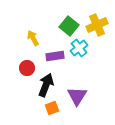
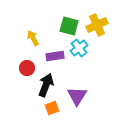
green square: rotated 24 degrees counterclockwise
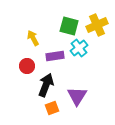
red circle: moved 2 px up
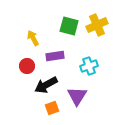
cyan cross: moved 10 px right, 18 px down; rotated 18 degrees clockwise
black arrow: rotated 140 degrees counterclockwise
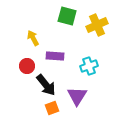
green square: moved 2 px left, 10 px up
purple rectangle: rotated 12 degrees clockwise
black arrow: rotated 100 degrees counterclockwise
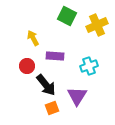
green square: rotated 12 degrees clockwise
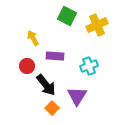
orange square: rotated 24 degrees counterclockwise
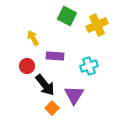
black arrow: moved 1 px left
purple triangle: moved 3 px left, 1 px up
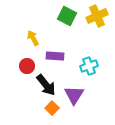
yellow cross: moved 9 px up
black arrow: moved 1 px right
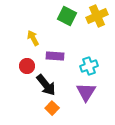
purple triangle: moved 12 px right, 3 px up
